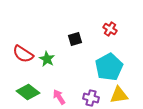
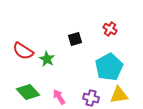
red semicircle: moved 3 px up
green diamond: rotated 10 degrees clockwise
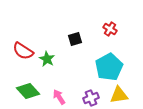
green diamond: moved 1 px up
purple cross: rotated 35 degrees counterclockwise
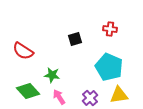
red cross: rotated 24 degrees counterclockwise
green star: moved 5 px right, 16 px down; rotated 21 degrees counterclockwise
cyan pentagon: rotated 20 degrees counterclockwise
purple cross: moved 1 px left; rotated 21 degrees counterclockwise
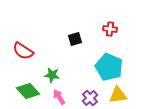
yellow triangle: moved 1 px left
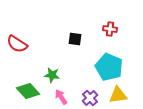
black square: rotated 24 degrees clockwise
red semicircle: moved 6 px left, 7 px up
pink arrow: moved 2 px right
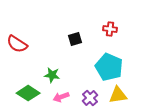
black square: rotated 24 degrees counterclockwise
green diamond: moved 2 px down; rotated 15 degrees counterclockwise
pink arrow: rotated 77 degrees counterclockwise
